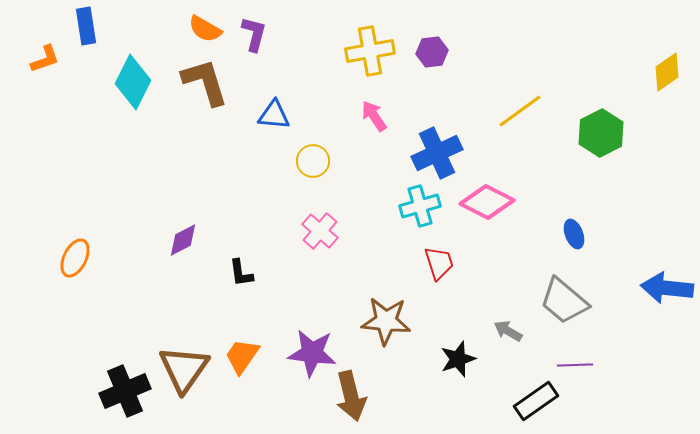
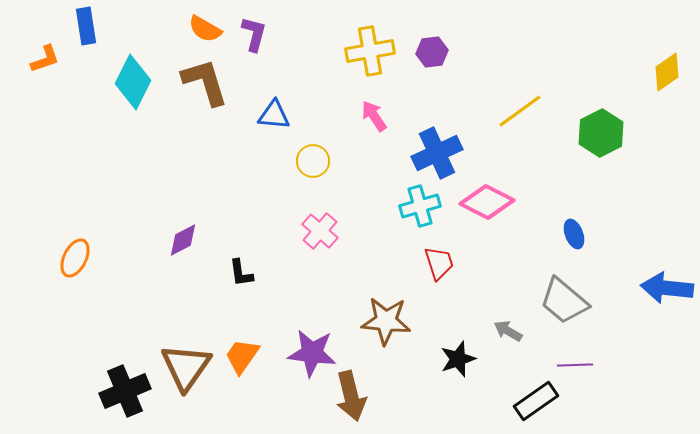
brown triangle: moved 2 px right, 2 px up
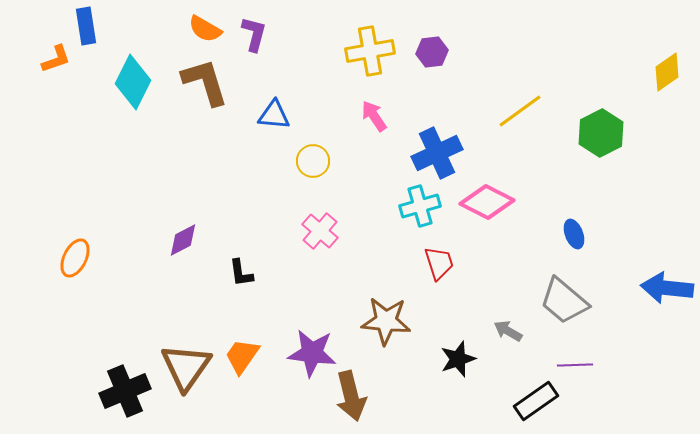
orange L-shape: moved 11 px right
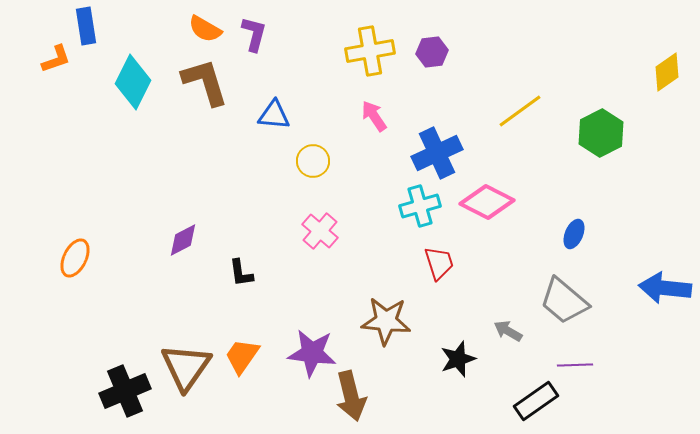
blue ellipse: rotated 44 degrees clockwise
blue arrow: moved 2 px left
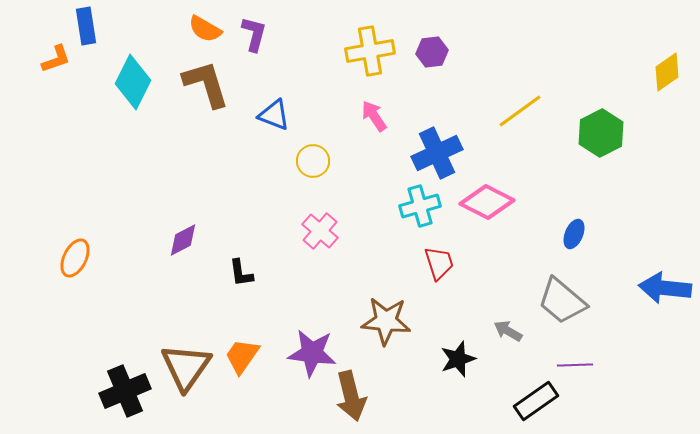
brown L-shape: moved 1 px right, 2 px down
blue triangle: rotated 16 degrees clockwise
gray trapezoid: moved 2 px left
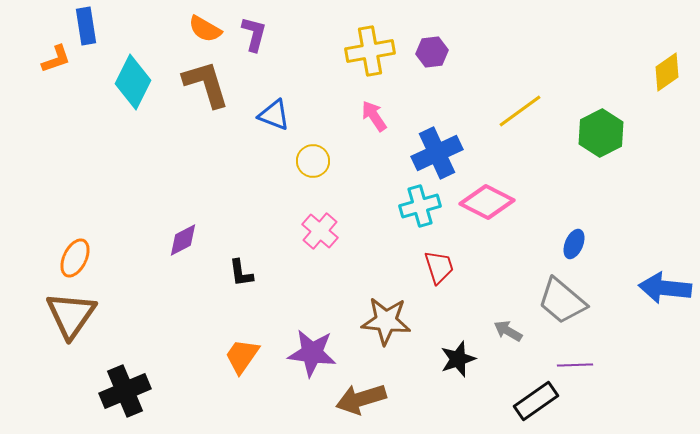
blue ellipse: moved 10 px down
red trapezoid: moved 4 px down
brown triangle: moved 115 px left, 52 px up
brown arrow: moved 10 px right, 3 px down; rotated 87 degrees clockwise
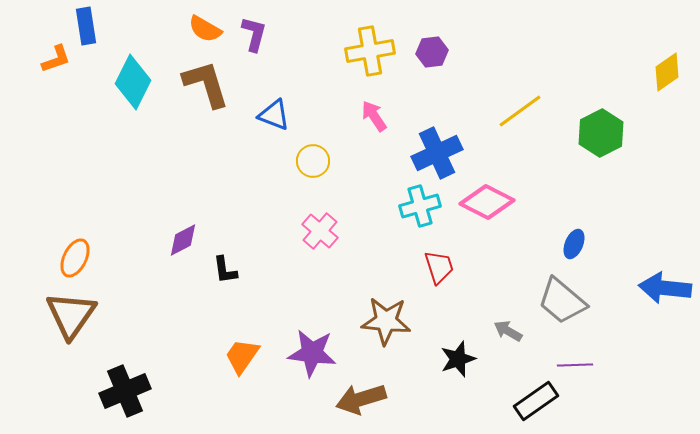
black L-shape: moved 16 px left, 3 px up
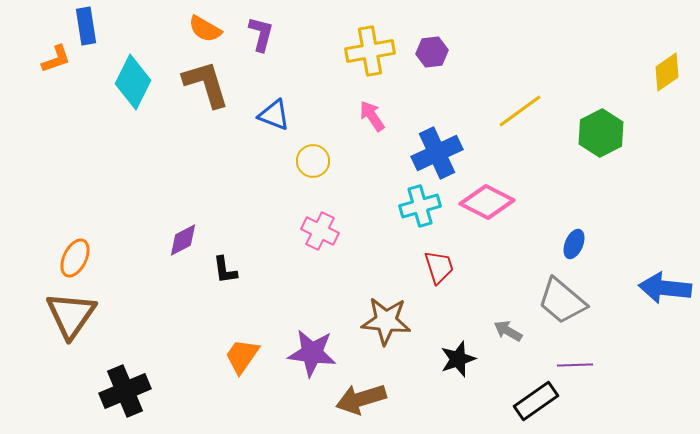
purple L-shape: moved 7 px right
pink arrow: moved 2 px left
pink cross: rotated 15 degrees counterclockwise
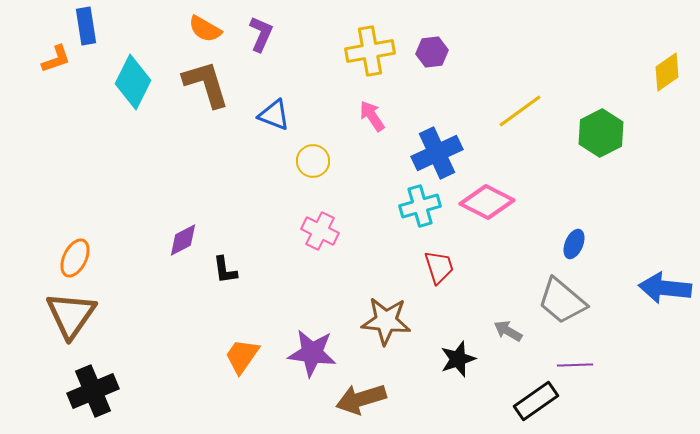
purple L-shape: rotated 9 degrees clockwise
black cross: moved 32 px left
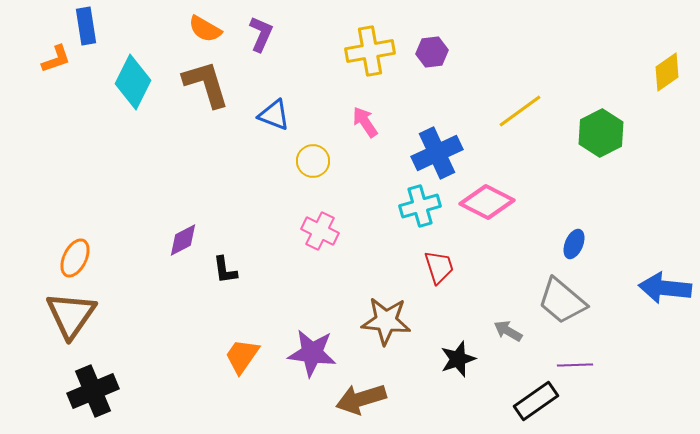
pink arrow: moved 7 px left, 6 px down
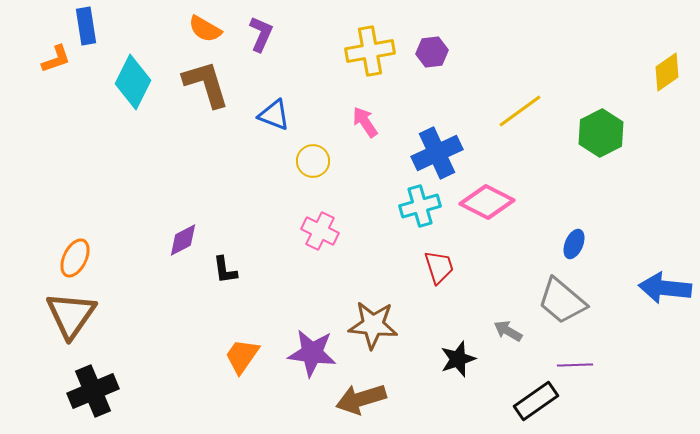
brown star: moved 13 px left, 4 px down
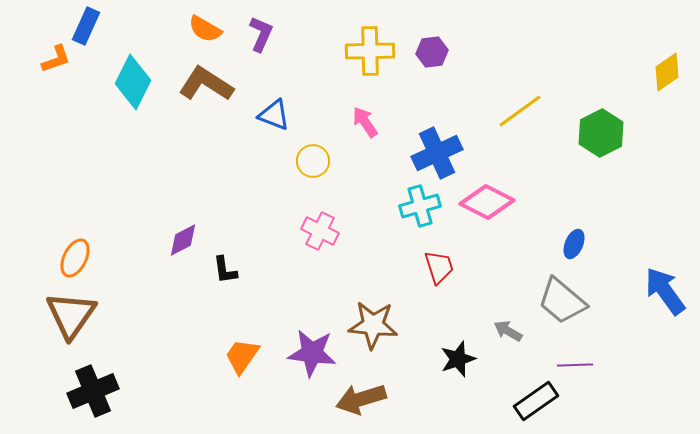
blue rectangle: rotated 33 degrees clockwise
yellow cross: rotated 9 degrees clockwise
brown L-shape: rotated 40 degrees counterclockwise
blue arrow: moved 3 px down; rotated 48 degrees clockwise
